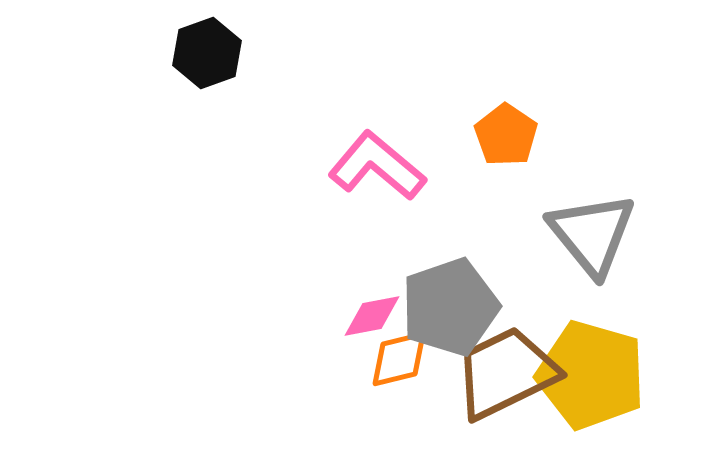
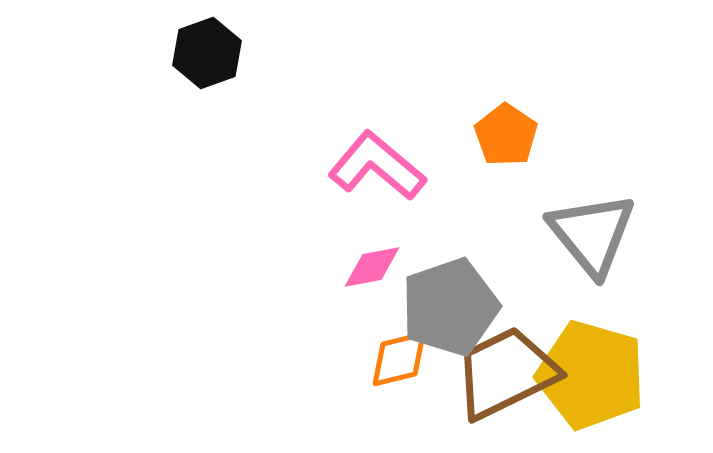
pink diamond: moved 49 px up
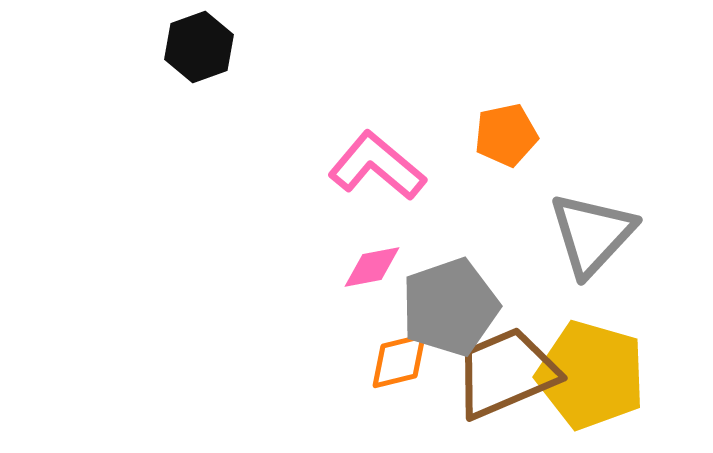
black hexagon: moved 8 px left, 6 px up
orange pentagon: rotated 26 degrees clockwise
gray triangle: rotated 22 degrees clockwise
orange diamond: moved 2 px down
brown trapezoid: rotated 3 degrees clockwise
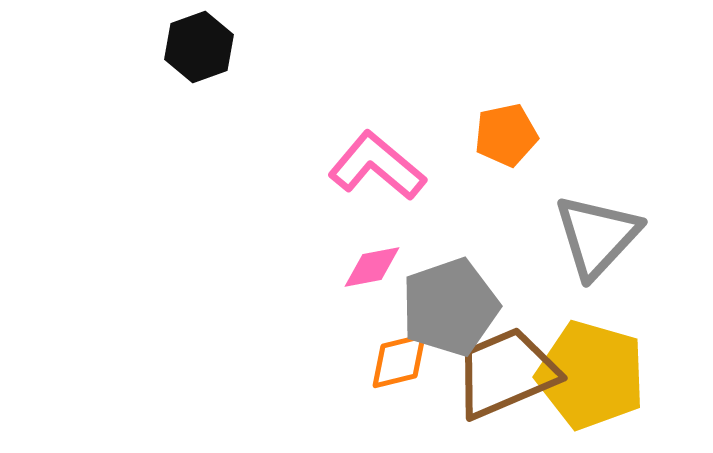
gray triangle: moved 5 px right, 2 px down
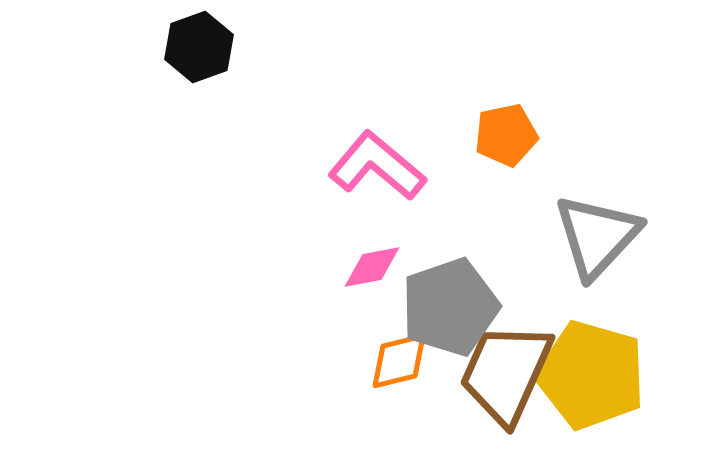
brown trapezoid: rotated 43 degrees counterclockwise
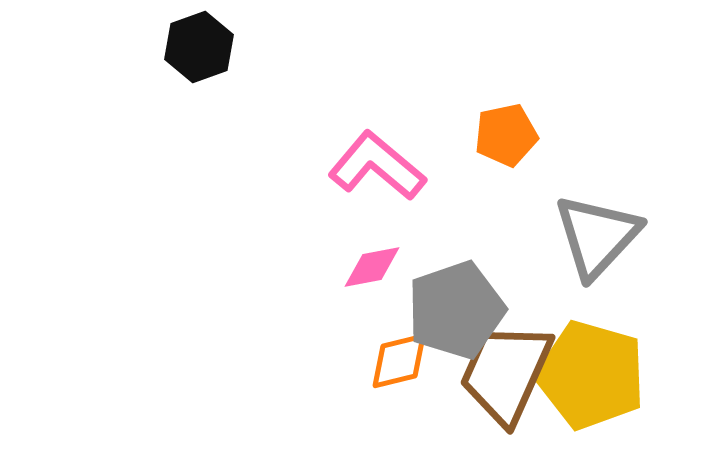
gray pentagon: moved 6 px right, 3 px down
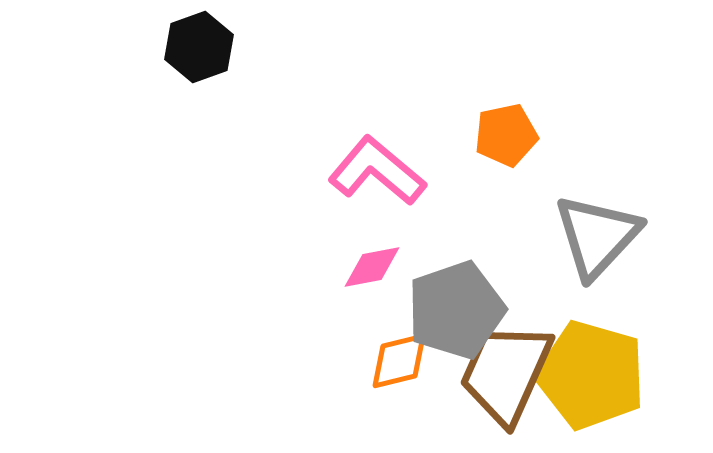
pink L-shape: moved 5 px down
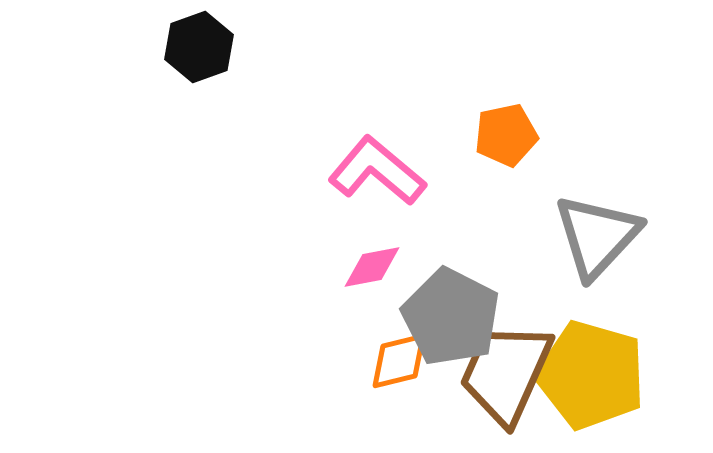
gray pentagon: moved 5 px left, 7 px down; rotated 26 degrees counterclockwise
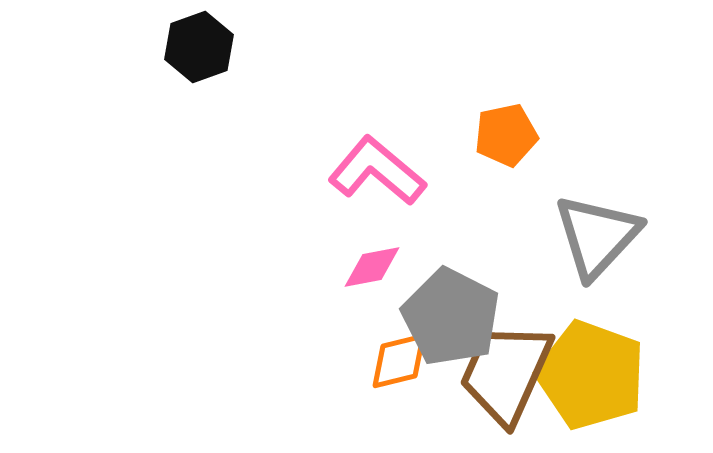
yellow pentagon: rotated 4 degrees clockwise
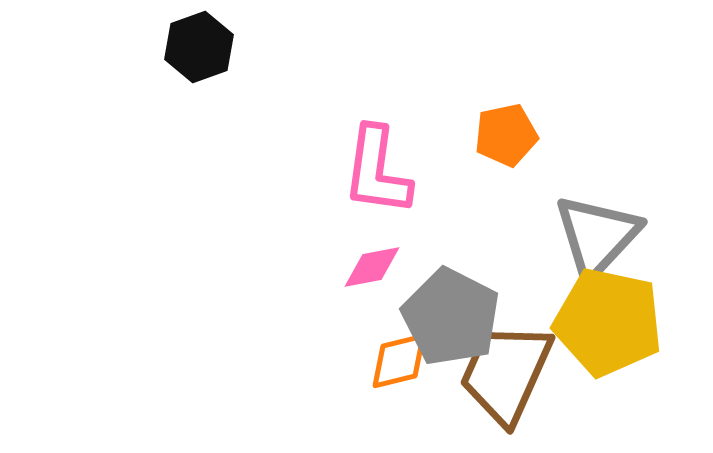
pink L-shape: rotated 122 degrees counterclockwise
yellow pentagon: moved 17 px right, 53 px up; rotated 8 degrees counterclockwise
